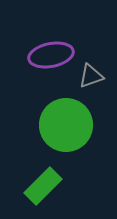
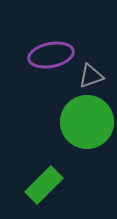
green circle: moved 21 px right, 3 px up
green rectangle: moved 1 px right, 1 px up
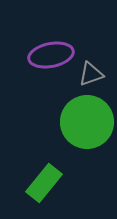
gray triangle: moved 2 px up
green rectangle: moved 2 px up; rotated 6 degrees counterclockwise
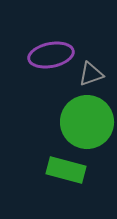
green rectangle: moved 22 px right, 13 px up; rotated 66 degrees clockwise
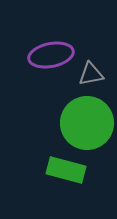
gray triangle: rotated 8 degrees clockwise
green circle: moved 1 px down
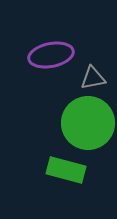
gray triangle: moved 2 px right, 4 px down
green circle: moved 1 px right
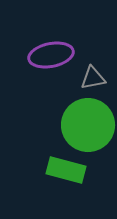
green circle: moved 2 px down
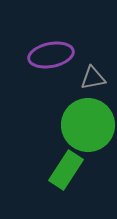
green rectangle: rotated 72 degrees counterclockwise
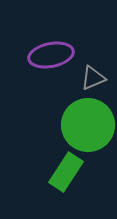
gray triangle: rotated 12 degrees counterclockwise
green rectangle: moved 2 px down
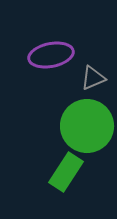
green circle: moved 1 px left, 1 px down
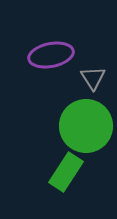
gray triangle: rotated 40 degrees counterclockwise
green circle: moved 1 px left
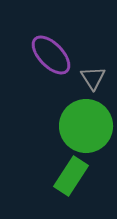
purple ellipse: rotated 57 degrees clockwise
green rectangle: moved 5 px right, 4 px down
